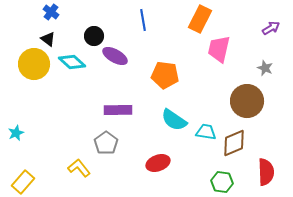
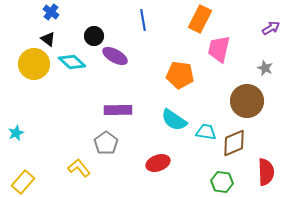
orange pentagon: moved 15 px right
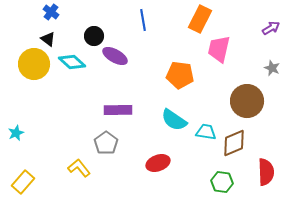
gray star: moved 7 px right
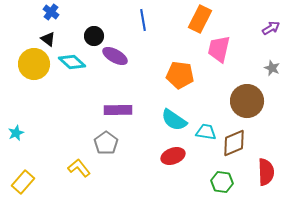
red ellipse: moved 15 px right, 7 px up
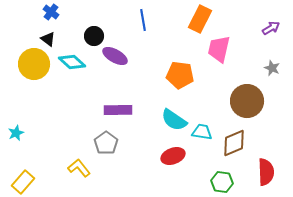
cyan trapezoid: moved 4 px left
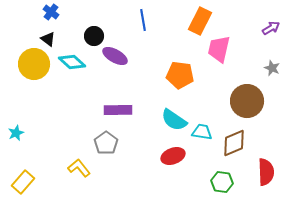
orange rectangle: moved 2 px down
